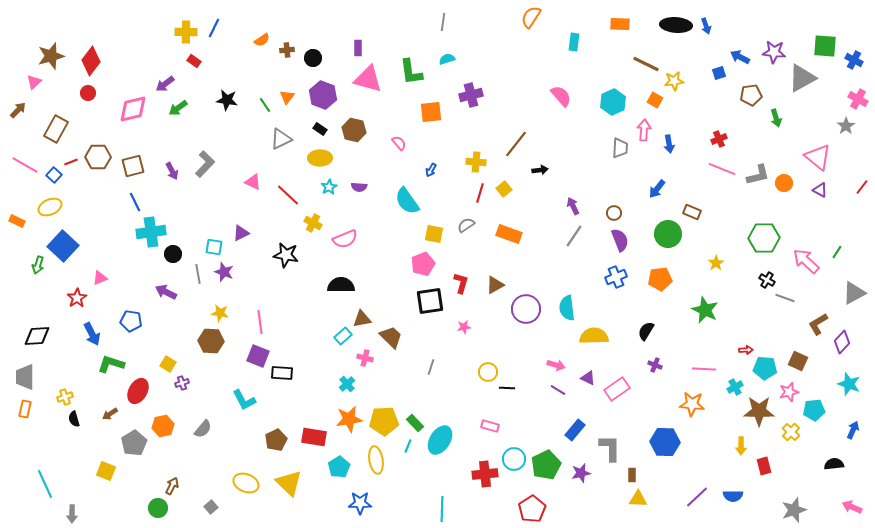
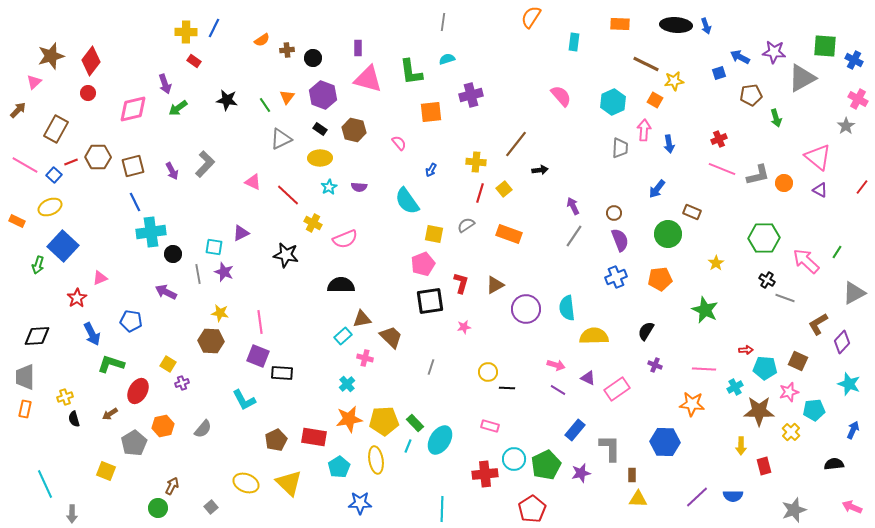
purple arrow at (165, 84): rotated 72 degrees counterclockwise
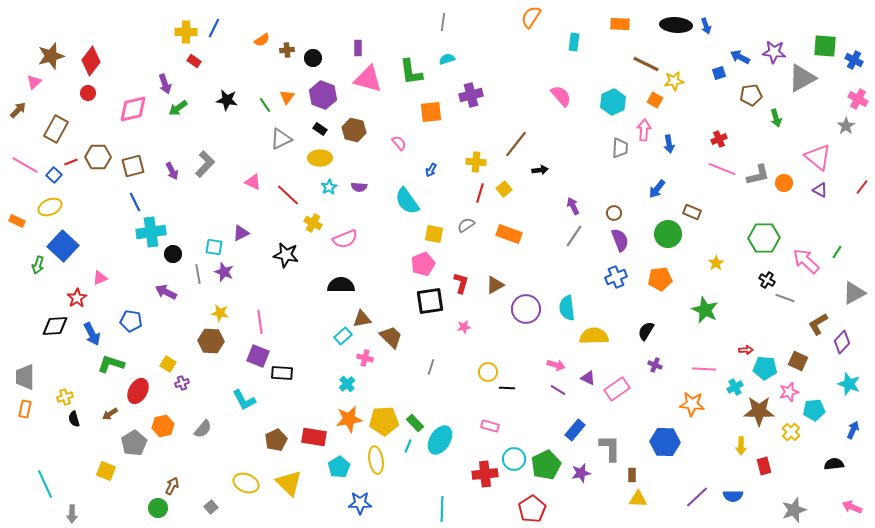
black diamond at (37, 336): moved 18 px right, 10 px up
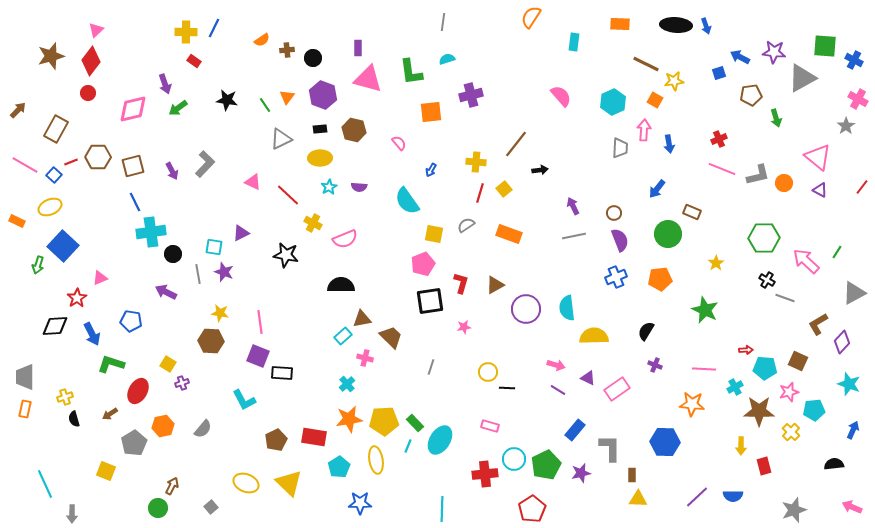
pink triangle at (34, 82): moved 62 px right, 52 px up
black rectangle at (320, 129): rotated 40 degrees counterclockwise
gray line at (574, 236): rotated 45 degrees clockwise
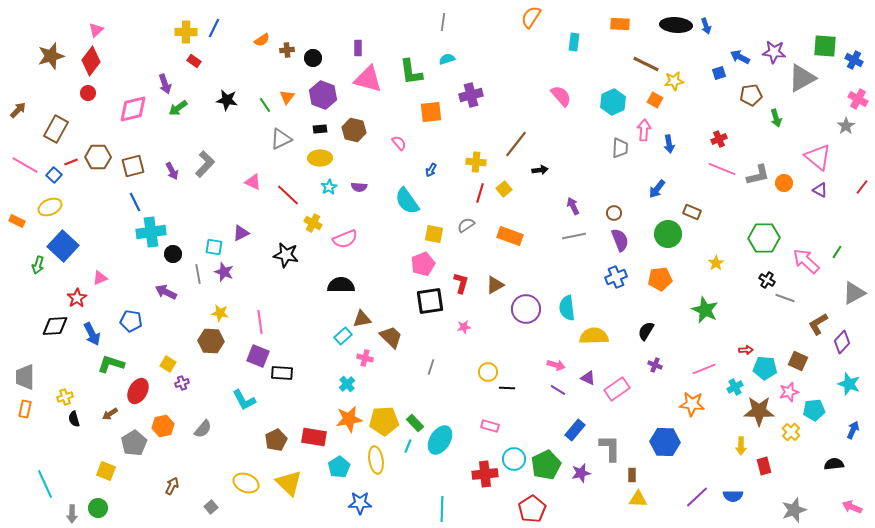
orange rectangle at (509, 234): moved 1 px right, 2 px down
pink line at (704, 369): rotated 25 degrees counterclockwise
green circle at (158, 508): moved 60 px left
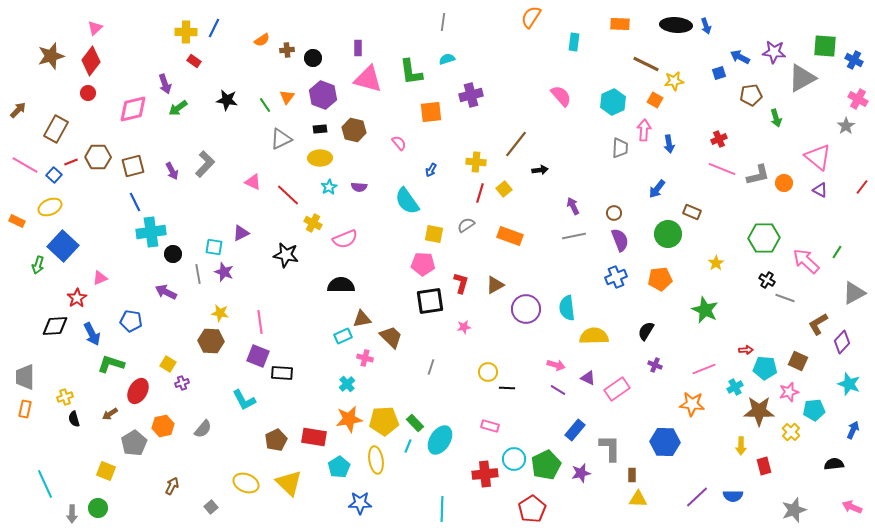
pink triangle at (96, 30): moved 1 px left, 2 px up
pink pentagon at (423, 264): rotated 25 degrees clockwise
cyan rectangle at (343, 336): rotated 18 degrees clockwise
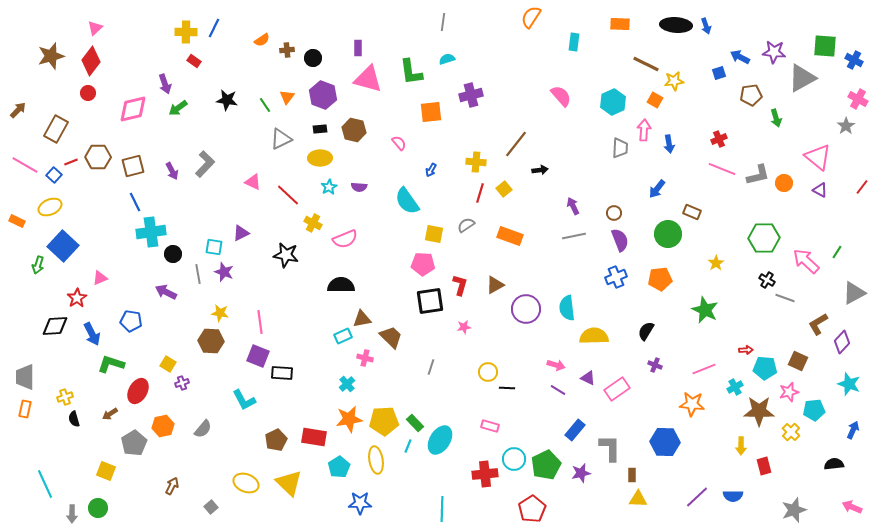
red L-shape at (461, 283): moved 1 px left, 2 px down
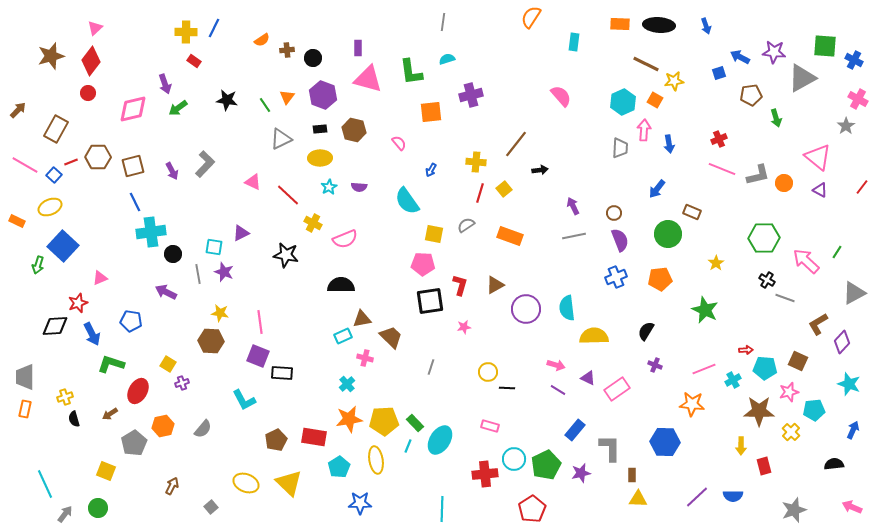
black ellipse at (676, 25): moved 17 px left
cyan hexagon at (613, 102): moved 10 px right
red star at (77, 298): moved 1 px right, 5 px down; rotated 12 degrees clockwise
cyan cross at (735, 387): moved 2 px left, 7 px up
gray arrow at (72, 514): moved 7 px left; rotated 144 degrees counterclockwise
